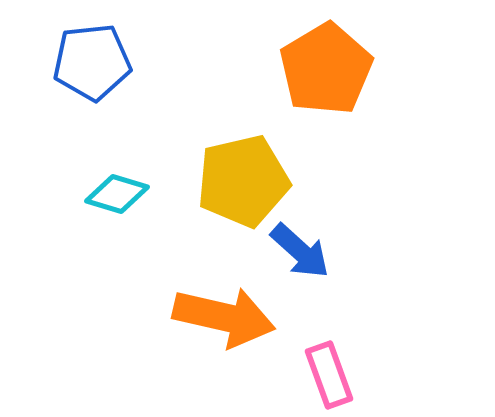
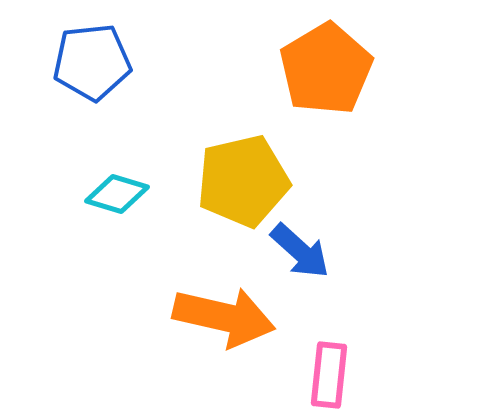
pink rectangle: rotated 26 degrees clockwise
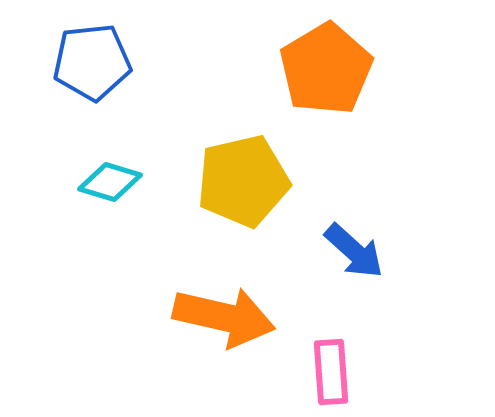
cyan diamond: moved 7 px left, 12 px up
blue arrow: moved 54 px right
pink rectangle: moved 2 px right, 3 px up; rotated 10 degrees counterclockwise
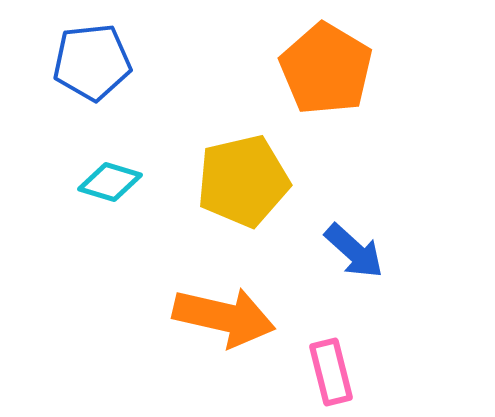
orange pentagon: rotated 10 degrees counterclockwise
pink rectangle: rotated 10 degrees counterclockwise
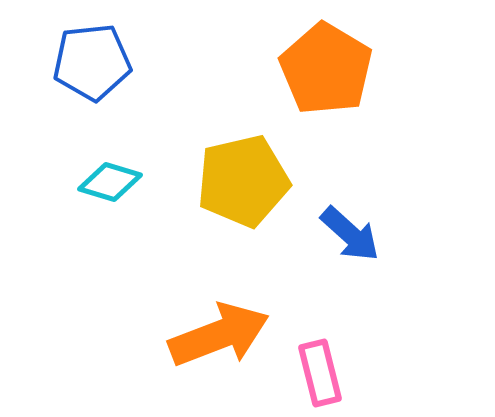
blue arrow: moved 4 px left, 17 px up
orange arrow: moved 5 px left, 18 px down; rotated 34 degrees counterclockwise
pink rectangle: moved 11 px left, 1 px down
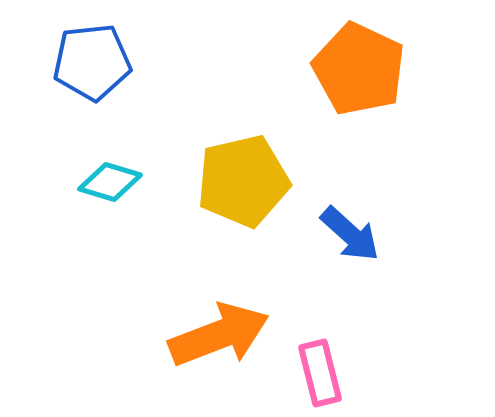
orange pentagon: moved 33 px right; rotated 6 degrees counterclockwise
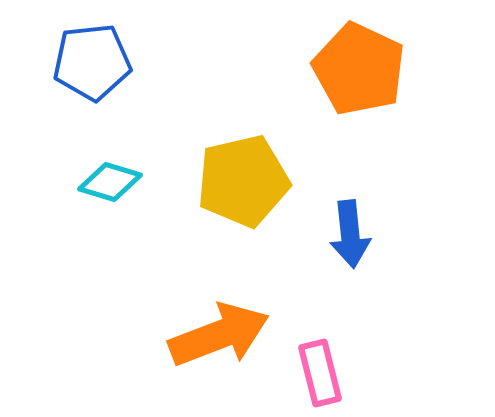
blue arrow: rotated 42 degrees clockwise
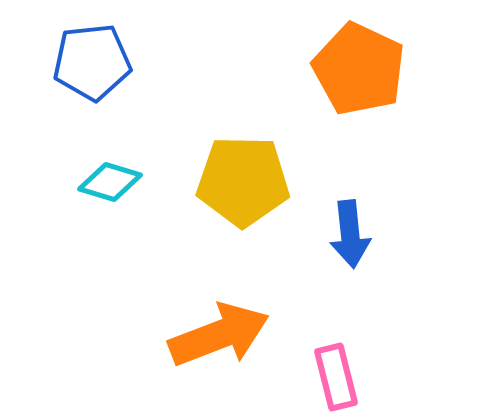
yellow pentagon: rotated 14 degrees clockwise
pink rectangle: moved 16 px right, 4 px down
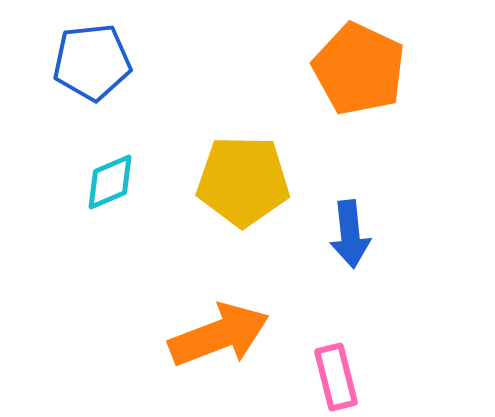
cyan diamond: rotated 40 degrees counterclockwise
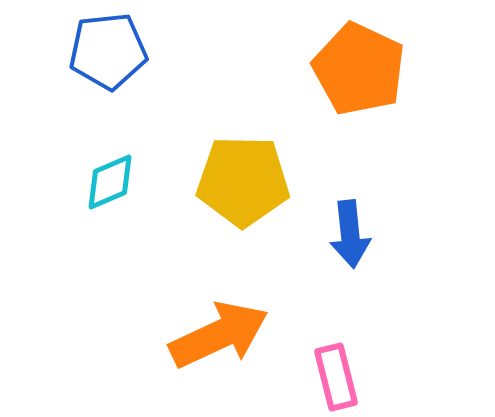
blue pentagon: moved 16 px right, 11 px up
orange arrow: rotated 4 degrees counterclockwise
